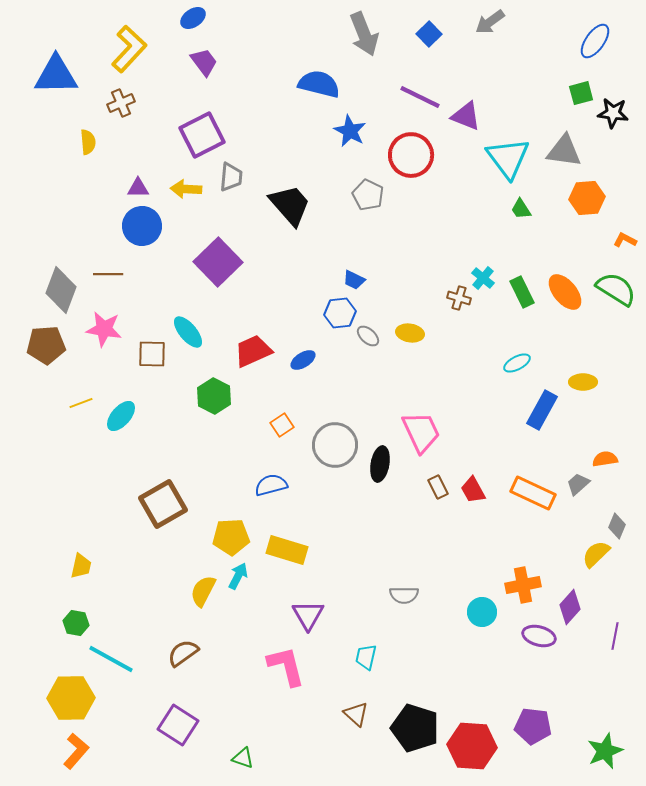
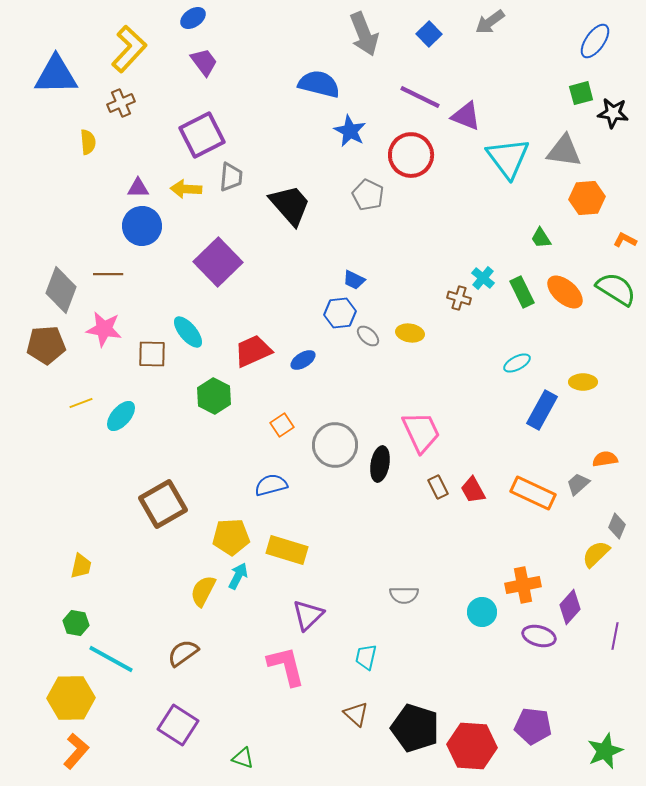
green trapezoid at (521, 209): moved 20 px right, 29 px down
orange ellipse at (565, 292): rotated 9 degrees counterclockwise
purple triangle at (308, 615): rotated 16 degrees clockwise
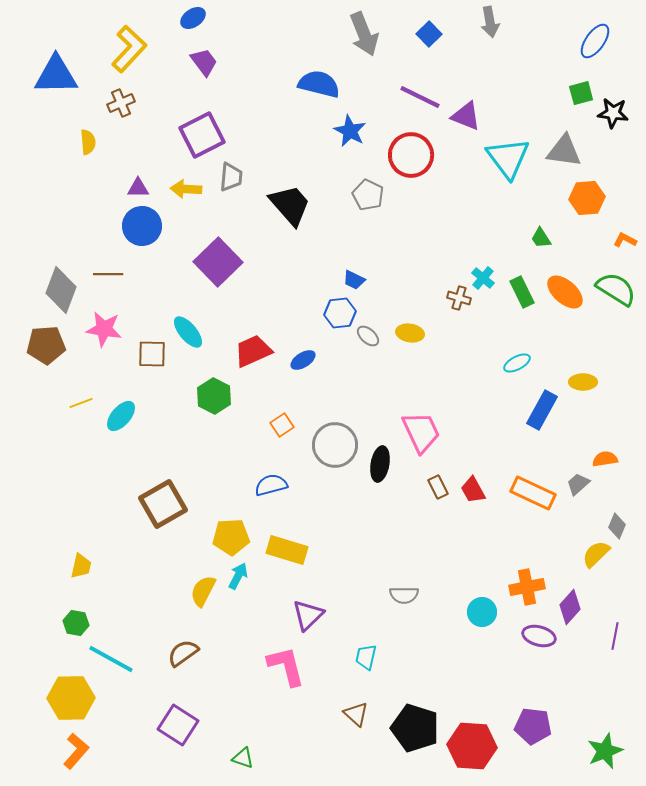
gray arrow at (490, 22): rotated 64 degrees counterclockwise
orange cross at (523, 585): moved 4 px right, 2 px down
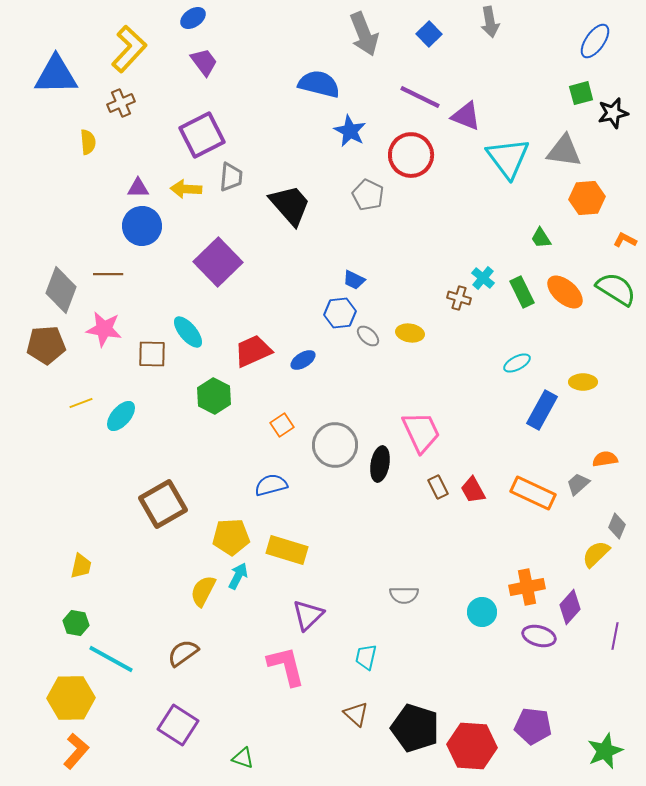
black star at (613, 113): rotated 20 degrees counterclockwise
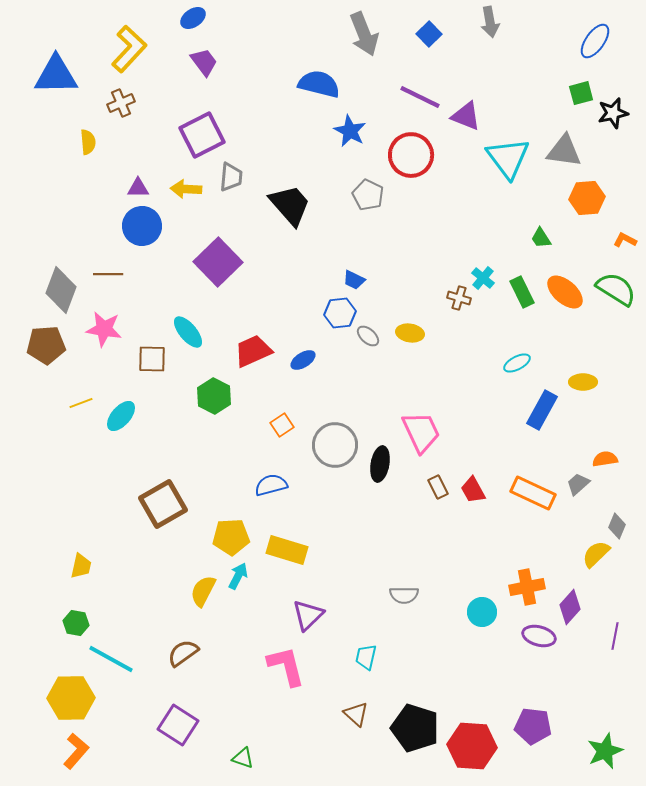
brown square at (152, 354): moved 5 px down
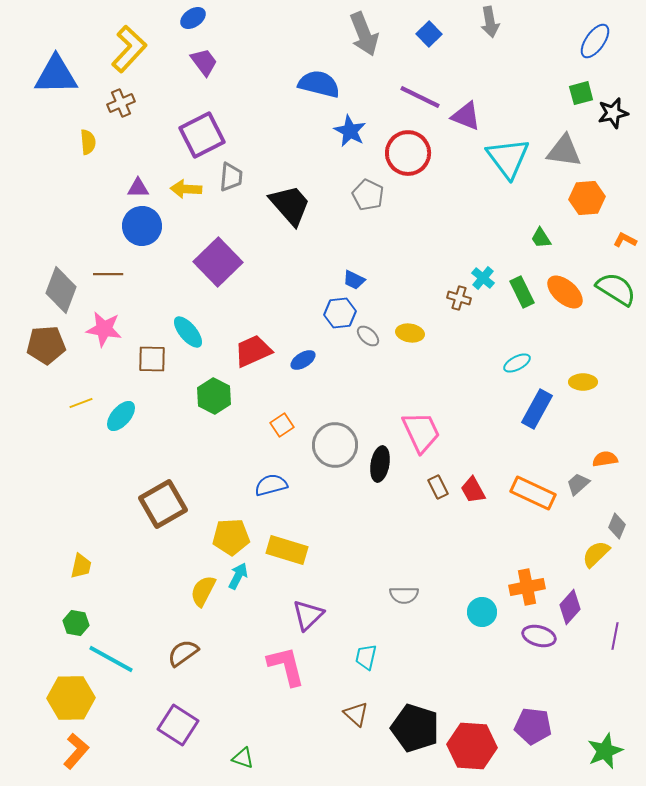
red circle at (411, 155): moved 3 px left, 2 px up
blue rectangle at (542, 410): moved 5 px left, 1 px up
